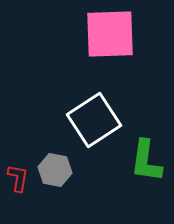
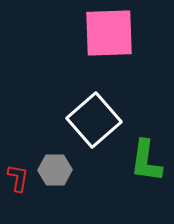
pink square: moved 1 px left, 1 px up
white square: rotated 8 degrees counterclockwise
gray hexagon: rotated 12 degrees counterclockwise
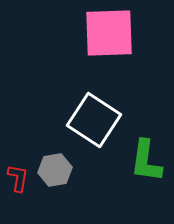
white square: rotated 16 degrees counterclockwise
gray hexagon: rotated 8 degrees counterclockwise
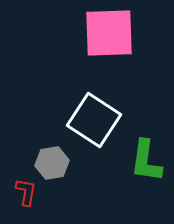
gray hexagon: moved 3 px left, 7 px up
red L-shape: moved 8 px right, 14 px down
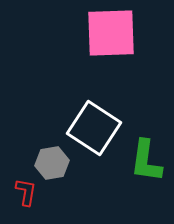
pink square: moved 2 px right
white square: moved 8 px down
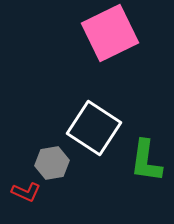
pink square: moved 1 px left; rotated 24 degrees counterclockwise
red L-shape: rotated 104 degrees clockwise
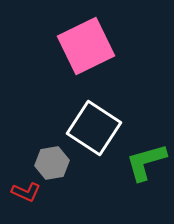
pink square: moved 24 px left, 13 px down
green L-shape: moved 1 px down; rotated 66 degrees clockwise
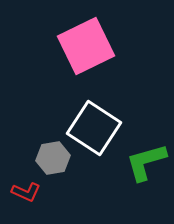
gray hexagon: moved 1 px right, 5 px up
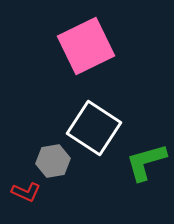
gray hexagon: moved 3 px down
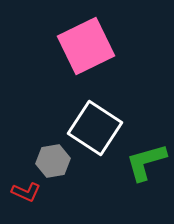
white square: moved 1 px right
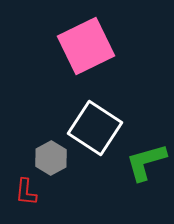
gray hexagon: moved 2 px left, 3 px up; rotated 20 degrees counterclockwise
red L-shape: rotated 72 degrees clockwise
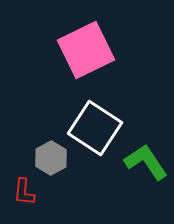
pink square: moved 4 px down
green L-shape: rotated 72 degrees clockwise
red L-shape: moved 2 px left
